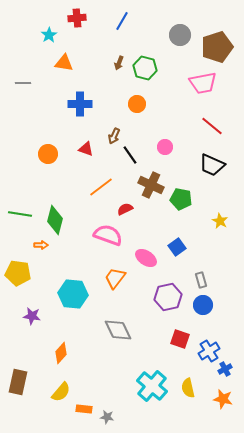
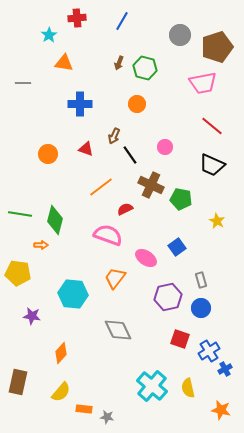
yellow star at (220, 221): moved 3 px left
blue circle at (203, 305): moved 2 px left, 3 px down
orange star at (223, 399): moved 2 px left, 11 px down
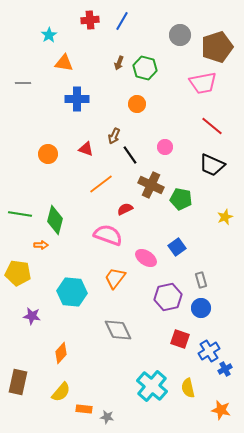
red cross at (77, 18): moved 13 px right, 2 px down
blue cross at (80, 104): moved 3 px left, 5 px up
orange line at (101, 187): moved 3 px up
yellow star at (217, 221): moved 8 px right, 4 px up; rotated 21 degrees clockwise
cyan hexagon at (73, 294): moved 1 px left, 2 px up
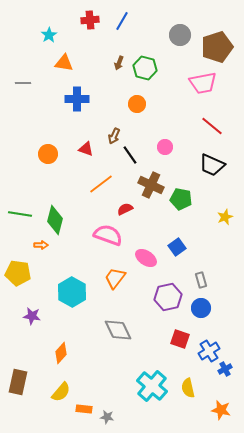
cyan hexagon at (72, 292): rotated 24 degrees clockwise
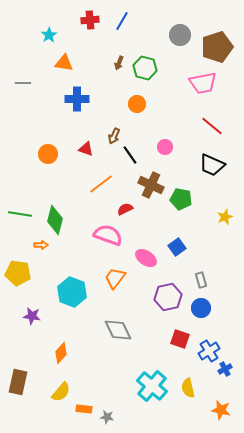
cyan hexagon at (72, 292): rotated 8 degrees counterclockwise
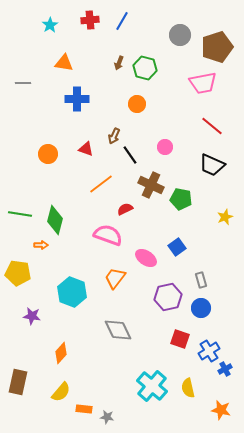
cyan star at (49, 35): moved 1 px right, 10 px up
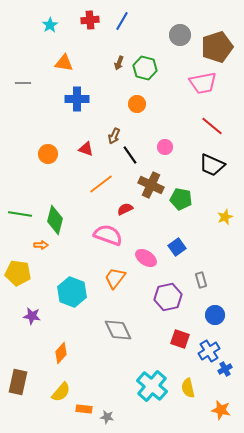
blue circle at (201, 308): moved 14 px right, 7 px down
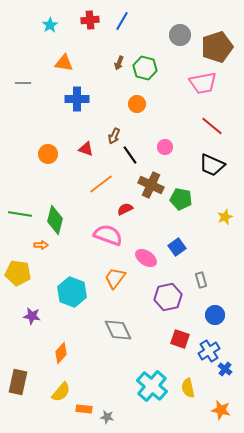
blue cross at (225, 369): rotated 24 degrees counterclockwise
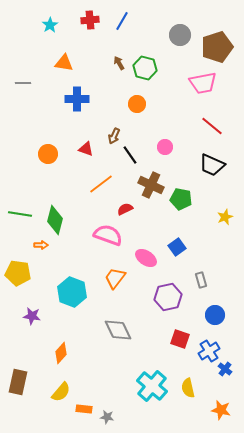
brown arrow at (119, 63): rotated 128 degrees clockwise
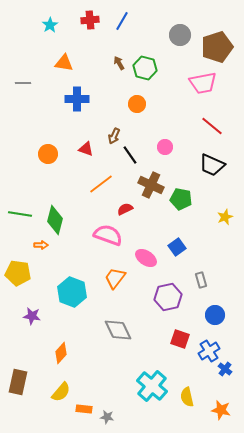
yellow semicircle at (188, 388): moved 1 px left, 9 px down
